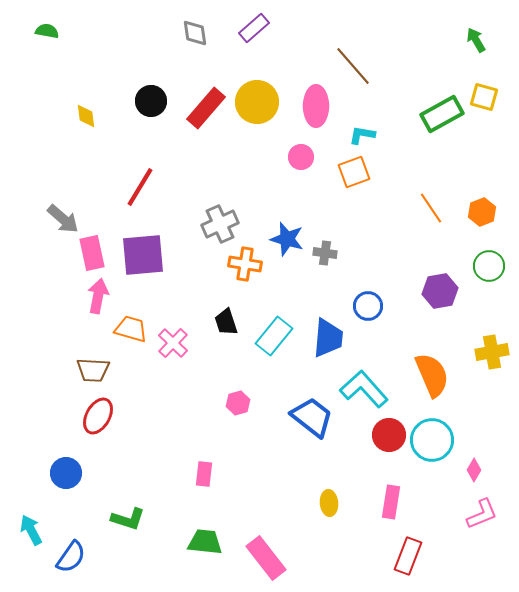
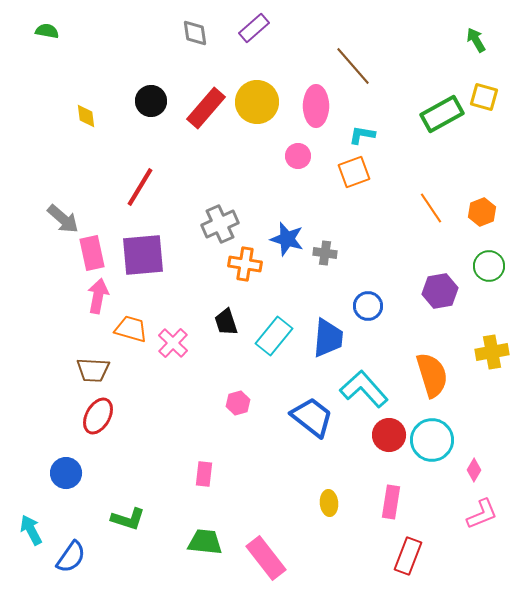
pink circle at (301, 157): moved 3 px left, 1 px up
orange semicircle at (432, 375): rotated 6 degrees clockwise
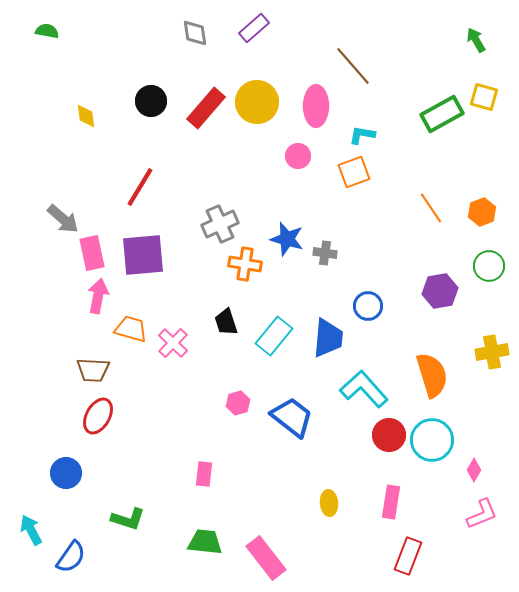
blue trapezoid at (312, 417): moved 20 px left
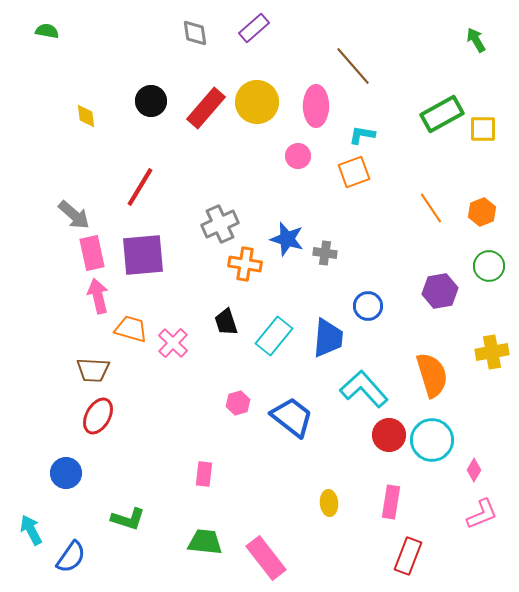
yellow square at (484, 97): moved 1 px left, 32 px down; rotated 16 degrees counterclockwise
gray arrow at (63, 219): moved 11 px right, 4 px up
pink arrow at (98, 296): rotated 24 degrees counterclockwise
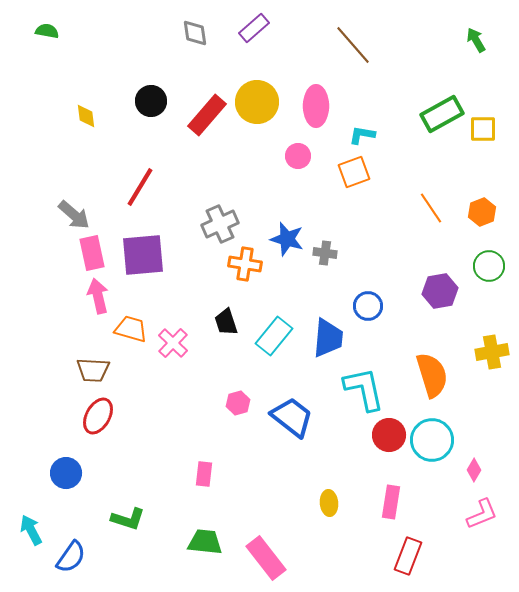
brown line at (353, 66): moved 21 px up
red rectangle at (206, 108): moved 1 px right, 7 px down
cyan L-shape at (364, 389): rotated 30 degrees clockwise
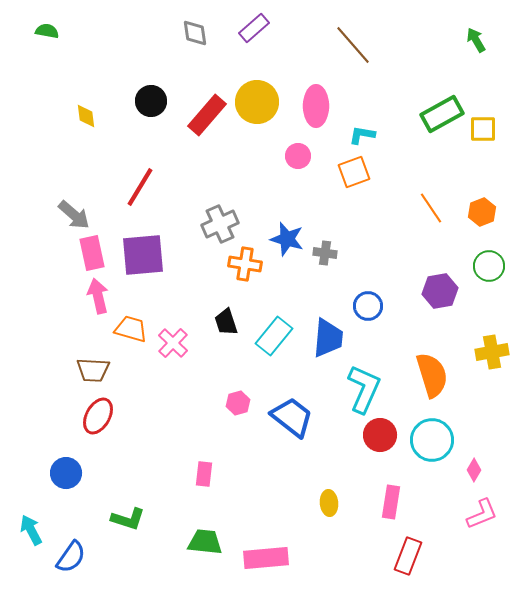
cyan L-shape at (364, 389): rotated 36 degrees clockwise
red circle at (389, 435): moved 9 px left
pink rectangle at (266, 558): rotated 57 degrees counterclockwise
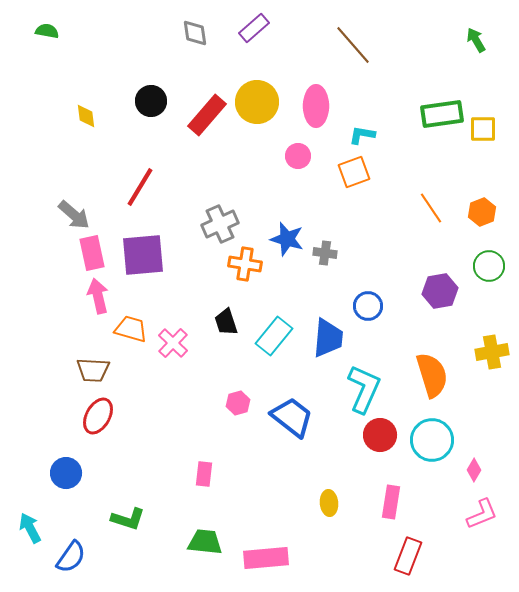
green rectangle at (442, 114): rotated 21 degrees clockwise
cyan arrow at (31, 530): moved 1 px left, 2 px up
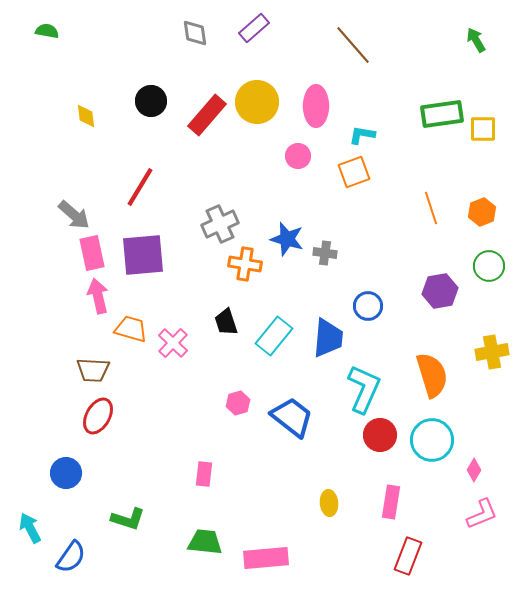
orange line at (431, 208): rotated 16 degrees clockwise
